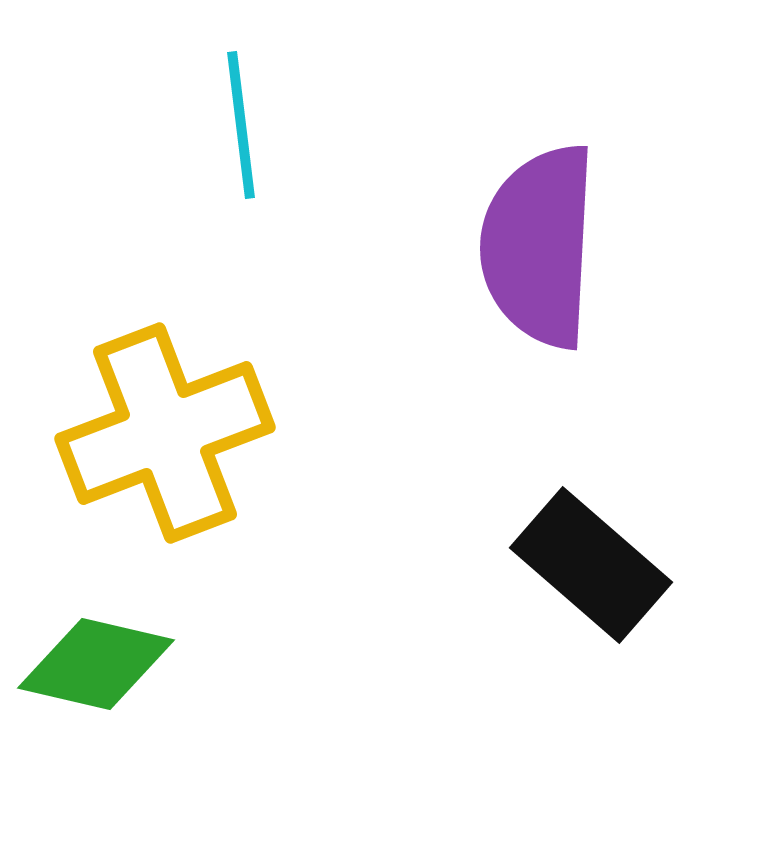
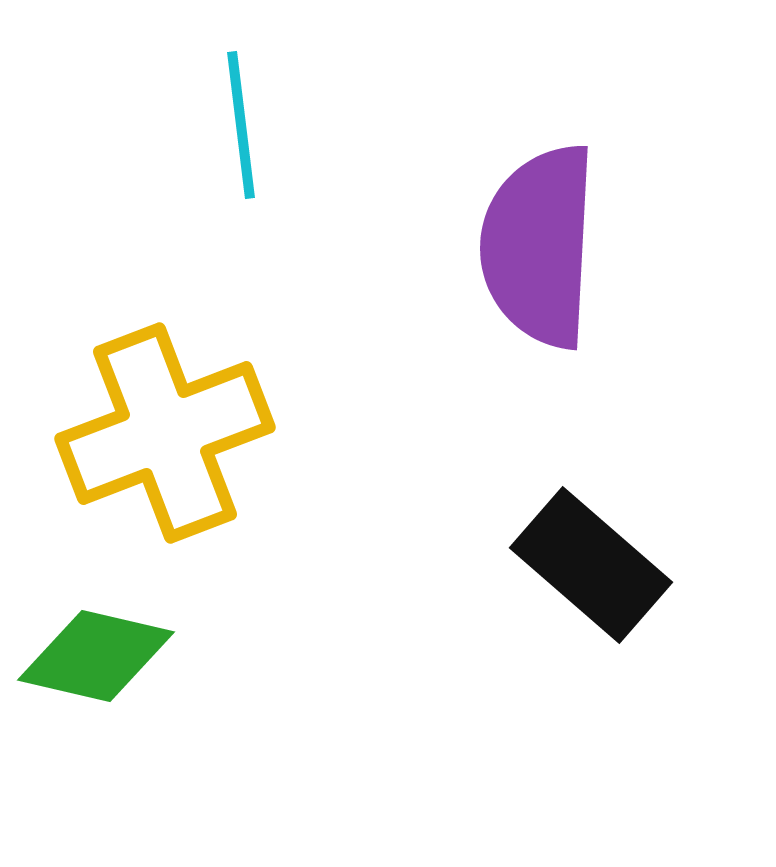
green diamond: moved 8 px up
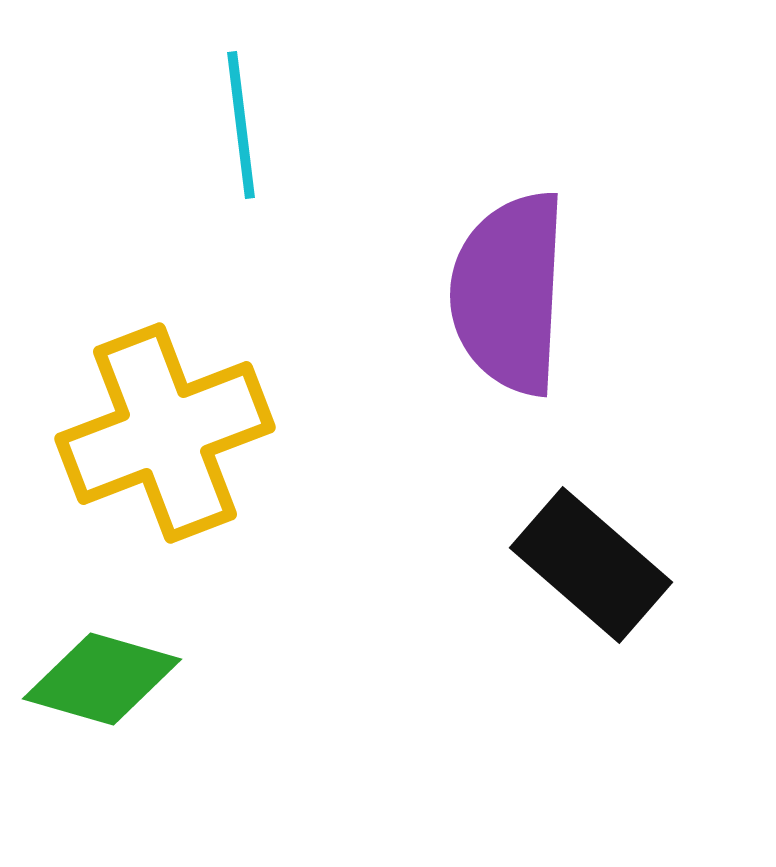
purple semicircle: moved 30 px left, 47 px down
green diamond: moved 6 px right, 23 px down; rotated 3 degrees clockwise
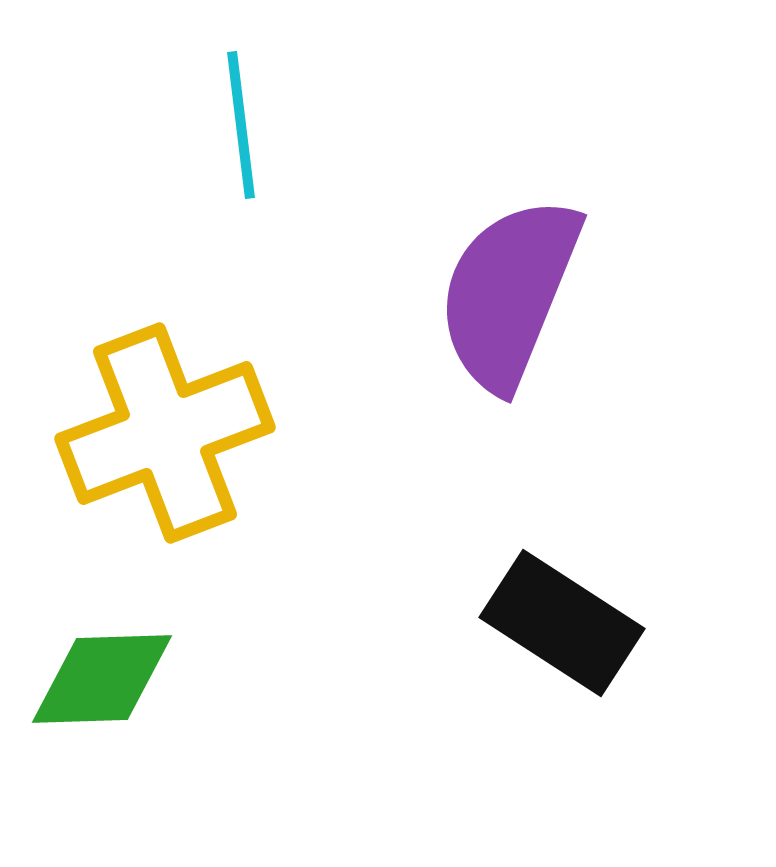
purple semicircle: rotated 19 degrees clockwise
black rectangle: moved 29 px left, 58 px down; rotated 8 degrees counterclockwise
green diamond: rotated 18 degrees counterclockwise
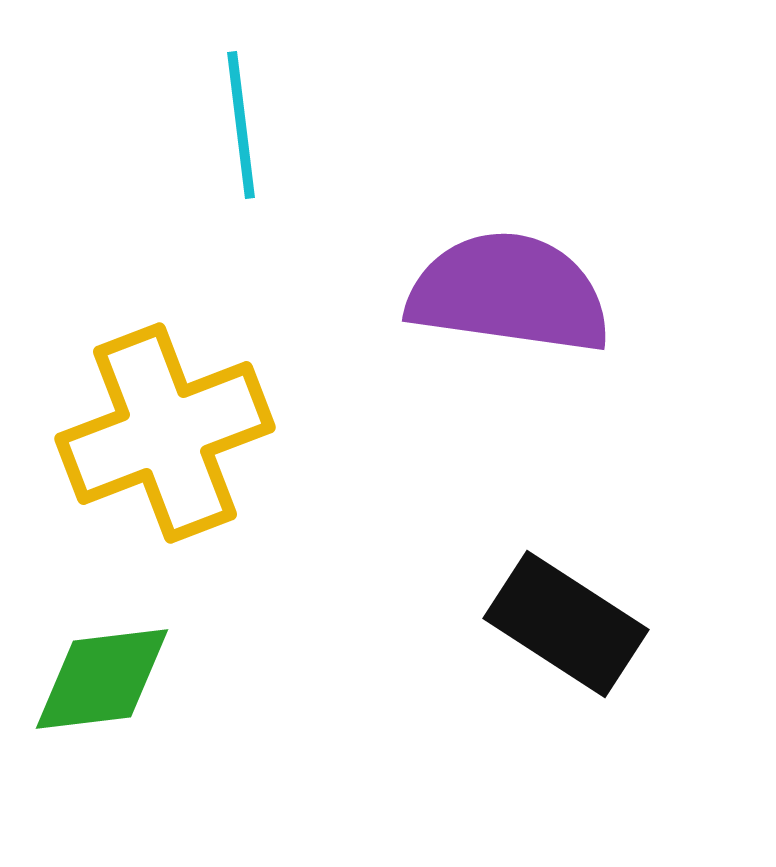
purple semicircle: rotated 76 degrees clockwise
black rectangle: moved 4 px right, 1 px down
green diamond: rotated 5 degrees counterclockwise
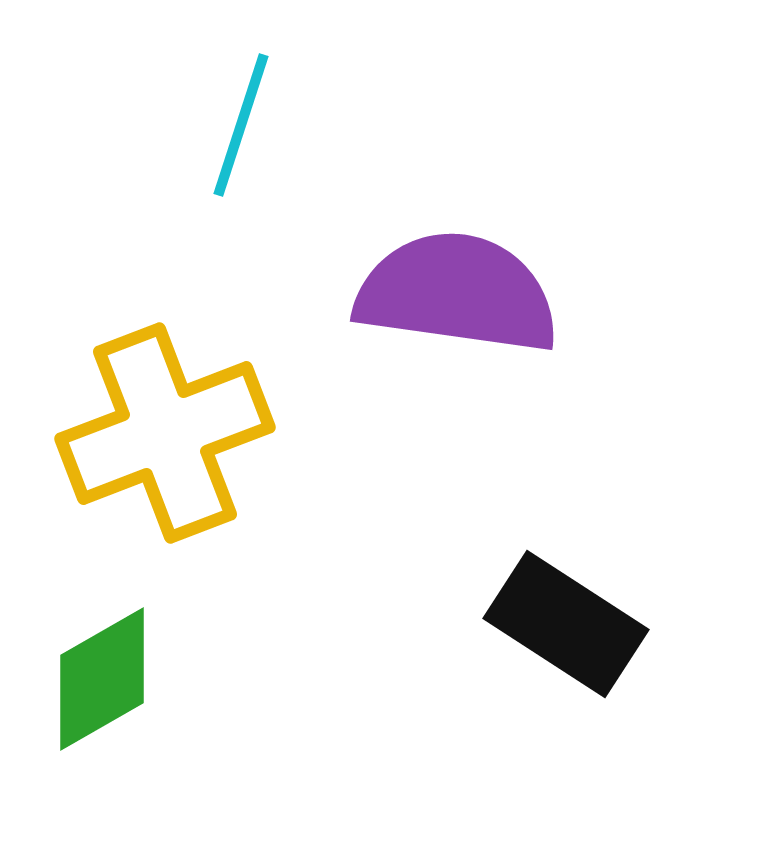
cyan line: rotated 25 degrees clockwise
purple semicircle: moved 52 px left
green diamond: rotated 23 degrees counterclockwise
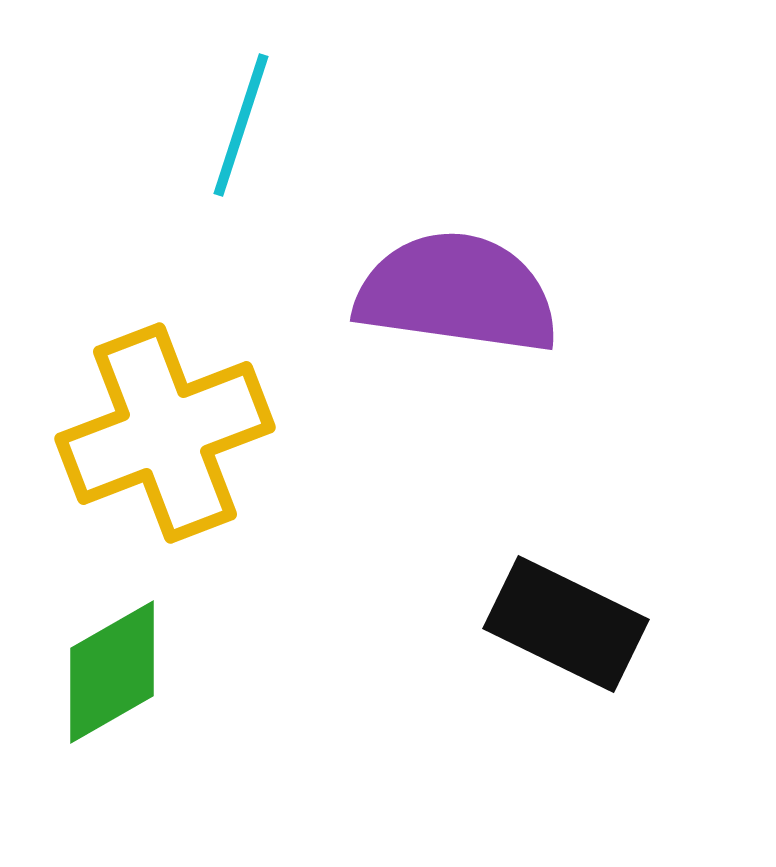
black rectangle: rotated 7 degrees counterclockwise
green diamond: moved 10 px right, 7 px up
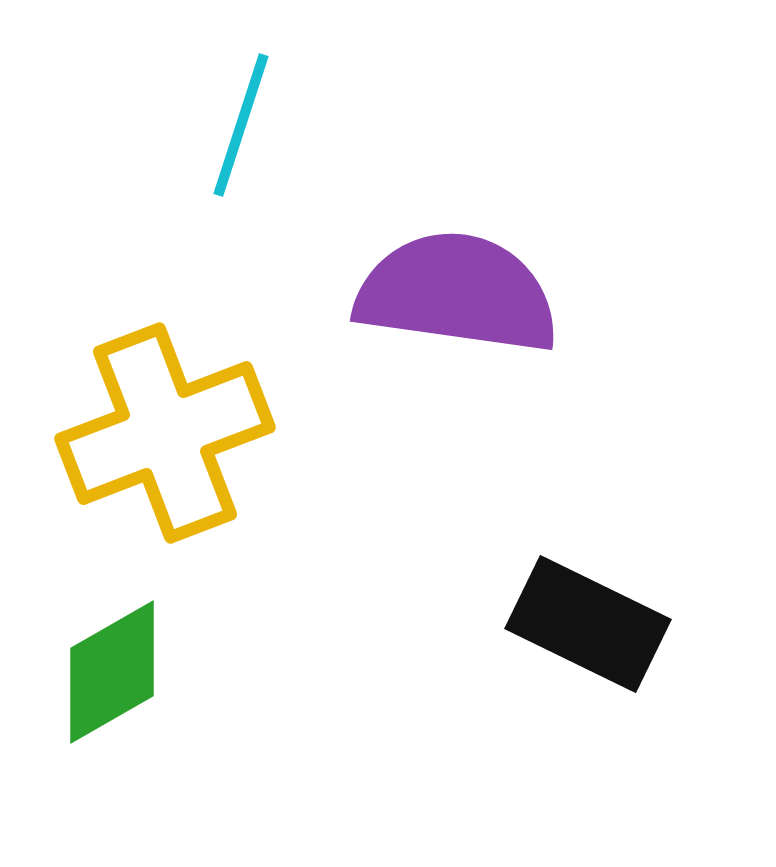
black rectangle: moved 22 px right
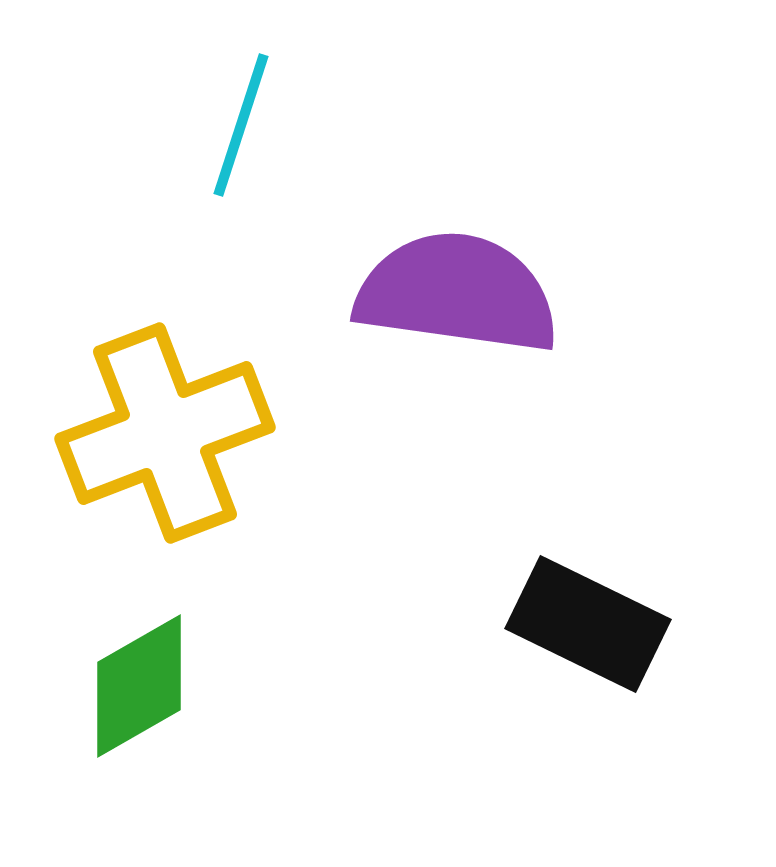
green diamond: moved 27 px right, 14 px down
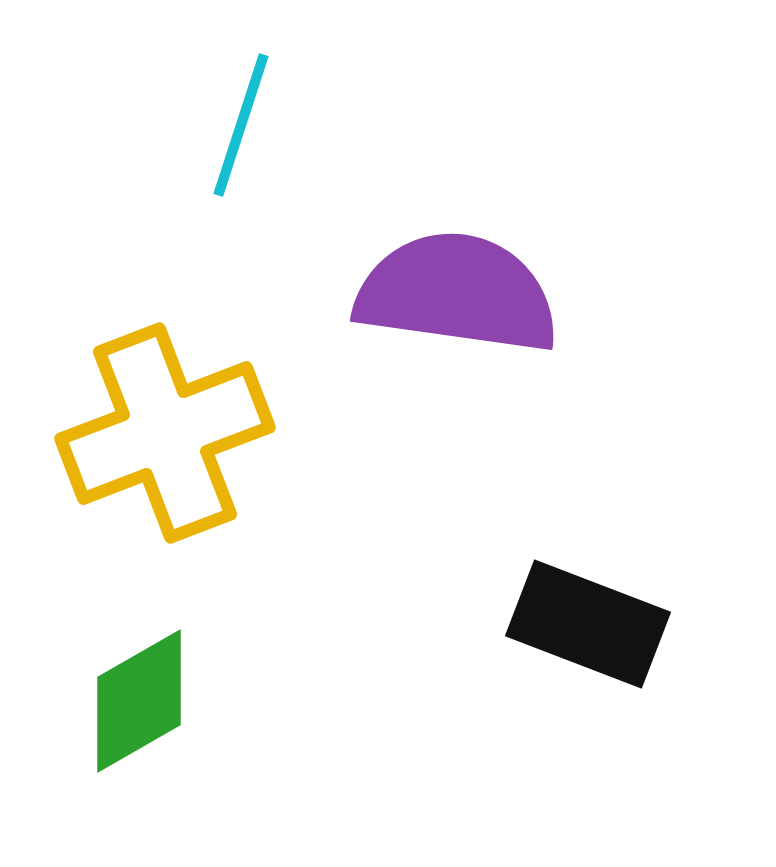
black rectangle: rotated 5 degrees counterclockwise
green diamond: moved 15 px down
